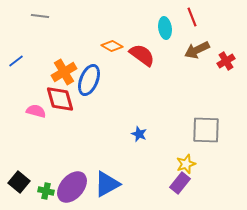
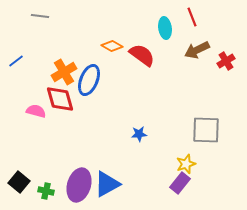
blue star: rotated 28 degrees counterclockwise
purple ellipse: moved 7 px right, 2 px up; rotated 24 degrees counterclockwise
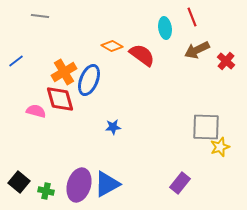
red cross: rotated 18 degrees counterclockwise
gray square: moved 3 px up
blue star: moved 26 px left, 7 px up
yellow star: moved 34 px right, 17 px up
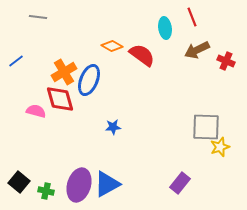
gray line: moved 2 px left, 1 px down
red cross: rotated 18 degrees counterclockwise
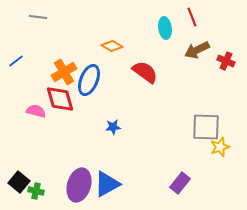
red semicircle: moved 3 px right, 17 px down
green cross: moved 10 px left
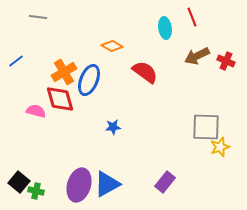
brown arrow: moved 6 px down
purple rectangle: moved 15 px left, 1 px up
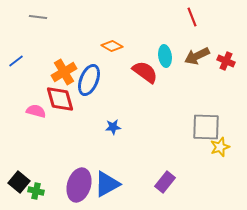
cyan ellipse: moved 28 px down
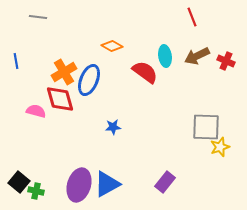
blue line: rotated 63 degrees counterclockwise
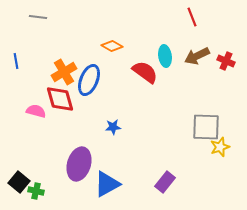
purple ellipse: moved 21 px up
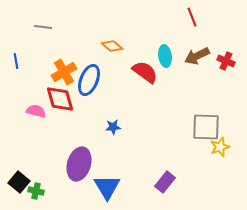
gray line: moved 5 px right, 10 px down
orange diamond: rotated 10 degrees clockwise
blue triangle: moved 3 px down; rotated 32 degrees counterclockwise
